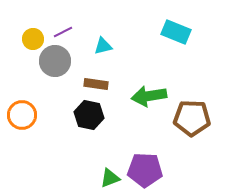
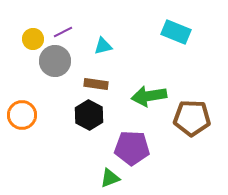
black hexagon: rotated 16 degrees clockwise
purple pentagon: moved 13 px left, 22 px up
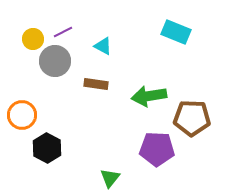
cyan triangle: rotated 42 degrees clockwise
black hexagon: moved 42 px left, 33 px down
purple pentagon: moved 25 px right, 1 px down
green triangle: rotated 30 degrees counterclockwise
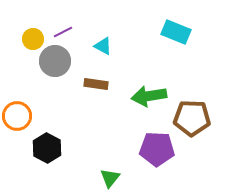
orange circle: moved 5 px left, 1 px down
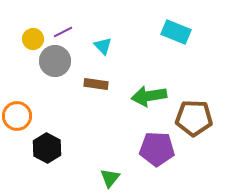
cyan triangle: rotated 18 degrees clockwise
brown pentagon: moved 2 px right
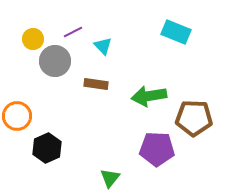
purple line: moved 10 px right
black hexagon: rotated 8 degrees clockwise
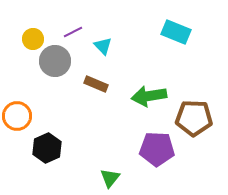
brown rectangle: rotated 15 degrees clockwise
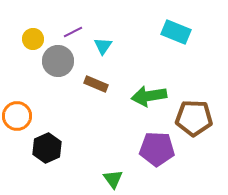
cyan triangle: rotated 18 degrees clockwise
gray circle: moved 3 px right
green triangle: moved 3 px right, 1 px down; rotated 15 degrees counterclockwise
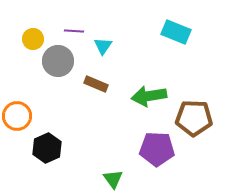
purple line: moved 1 px right, 1 px up; rotated 30 degrees clockwise
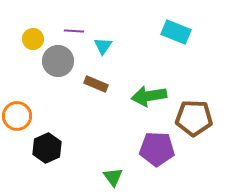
green triangle: moved 2 px up
